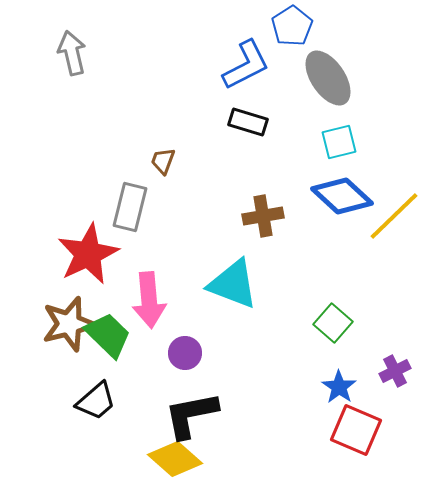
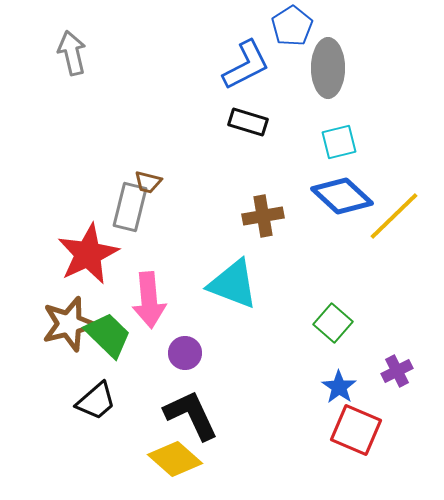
gray ellipse: moved 10 px up; rotated 34 degrees clockwise
brown trapezoid: moved 15 px left, 21 px down; rotated 96 degrees counterclockwise
purple cross: moved 2 px right
black L-shape: rotated 76 degrees clockwise
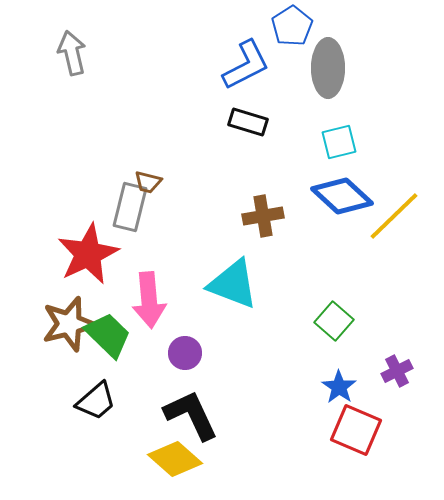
green square: moved 1 px right, 2 px up
